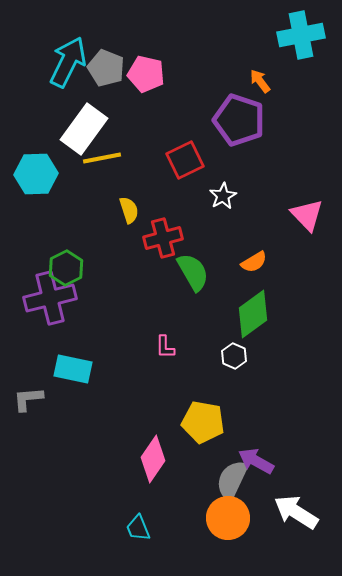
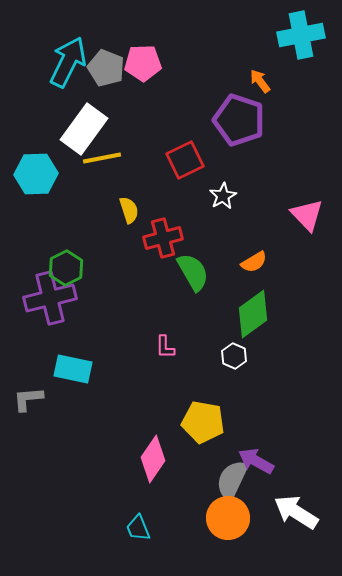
pink pentagon: moved 3 px left, 11 px up; rotated 15 degrees counterclockwise
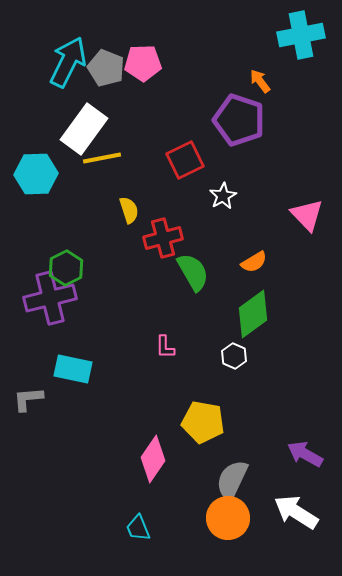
purple arrow: moved 49 px right, 7 px up
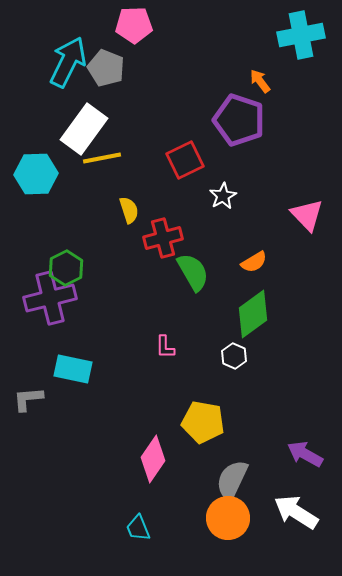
pink pentagon: moved 9 px left, 38 px up
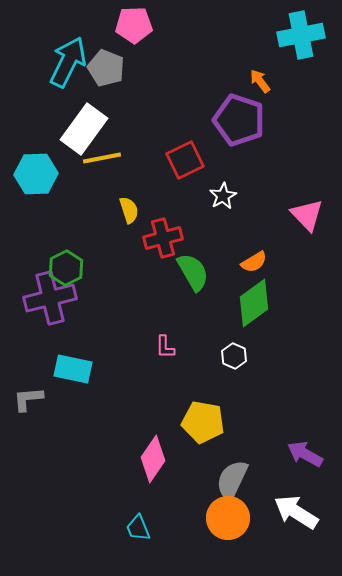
green diamond: moved 1 px right, 11 px up
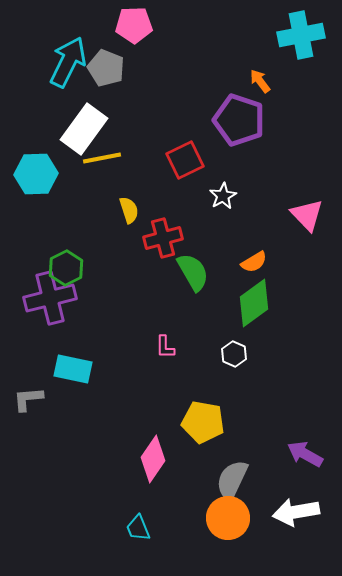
white hexagon: moved 2 px up
white arrow: rotated 42 degrees counterclockwise
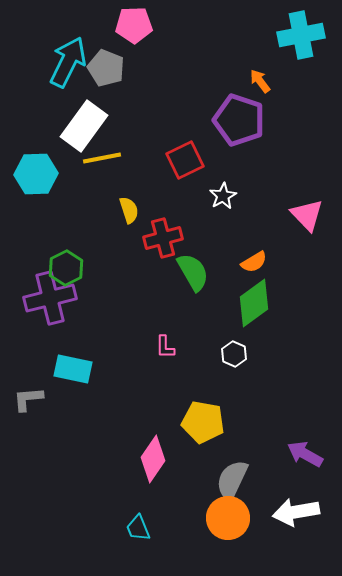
white rectangle: moved 3 px up
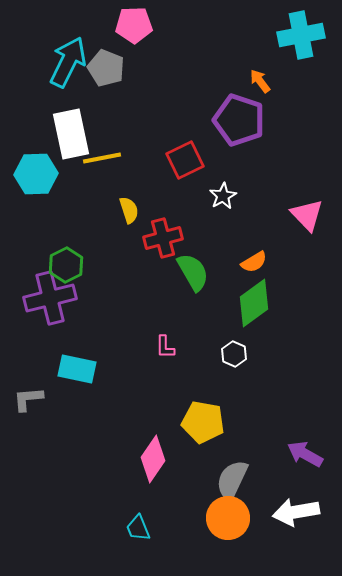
white rectangle: moved 13 px left, 8 px down; rotated 48 degrees counterclockwise
green hexagon: moved 3 px up
cyan rectangle: moved 4 px right
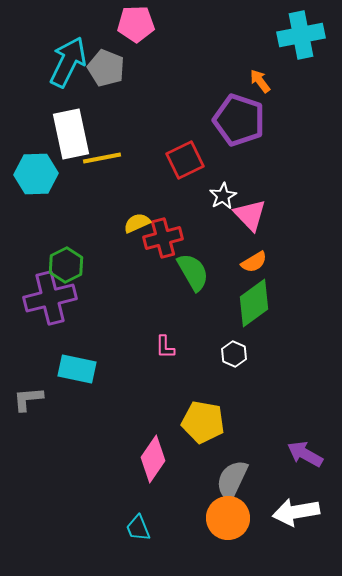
pink pentagon: moved 2 px right, 1 px up
yellow semicircle: moved 8 px right, 13 px down; rotated 96 degrees counterclockwise
pink triangle: moved 57 px left
